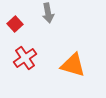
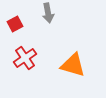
red square: rotated 14 degrees clockwise
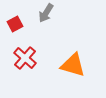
gray arrow: moved 2 px left; rotated 42 degrees clockwise
red cross: rotated 15 degrees counterclockwise
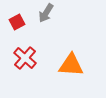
red square: moved 2 px right, 2 px up
orange triangle: moved 2 px left; rotated 12 degrees counterclockwise
